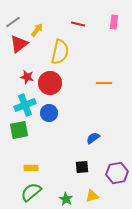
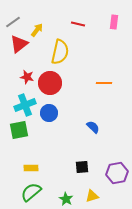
blue semicircle: moved 11 px up; rotated 80 degrees clockwise
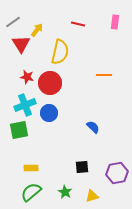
pink rectangle: moved 1 px right
red triangle: moved 2 px right; rotated 24 degrees counterclockwise
orange line: moved 8 px up
green star: moved 1 px left, 7 px up
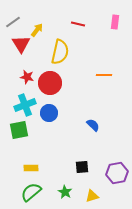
blue semicircle: moved 2 px up
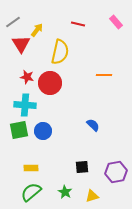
pink rectangle: moved 1 px right; rotated 48 degrees counterclockwise
cyan cross: rotated 25 degrees clockwise
blue circle: moved 6 px left, 18 px down
purple hexagon: moved 1 px left, 1 px up
